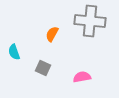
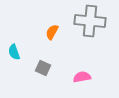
orange semicircle: moved 2 px up
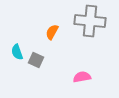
cyan semicircle: moved 3 px right
gray square: moved 7 px left, 8 px up
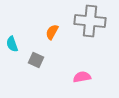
cyan semicircle: moved 5 px left, 8 px up
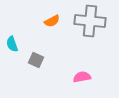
orange semicircle: moved 11 px up; rotated 147 degrees counterclockwise
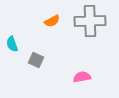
gray cross: rotated 8 degrees counterclockwise
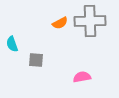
orange semicircle: moved 8 px right, 2 px down
gray square: rotated 21 degrees counterclockwise
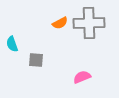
gray cross: moved 1 px left, 2 px down
pink semicircle: rotated 12 degrees counterclockwise
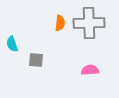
orange semicircle: rotated 56 degrees counterclockwise
pink semicircle: moved 8 px right, 7 px up; rotated 18 degrees clockwise
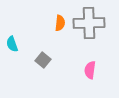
gray square: moved 7 px right; rotated 35 degrees clockwise
pink semicircle: rotated 78 degrees counterclockwise
